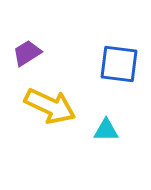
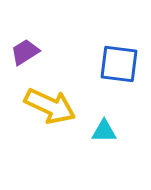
purple trapezoid: moved 2 px left, 1 px up
cyan triangle: moved 2 px left, 1 px down
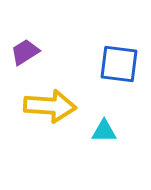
yellow arrow: rotated 21 degrees counterclockwise
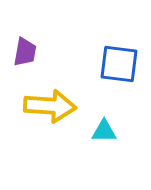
purple trapezoid: rotated 132 degrees clockwise
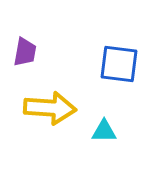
yellow arrow: moved 2 px down
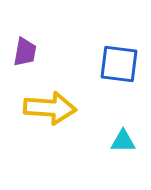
cyan triangle: moved 19 px right, 10 px down
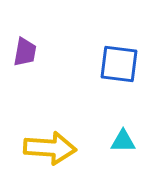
yellow arrow: moved 40 px down
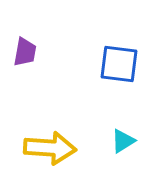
cyan triangle: rotated 32 degrees counterclockwise
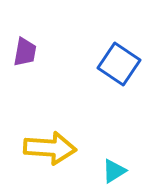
blue square: rotated 27 degrees clockwise
cyan triangle: moved 9 px left, 30 px down
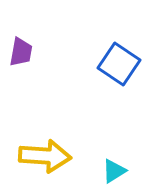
purple trapezoid: moved 4 px left
yellow arrow: moved 5 px left, 8 px down
